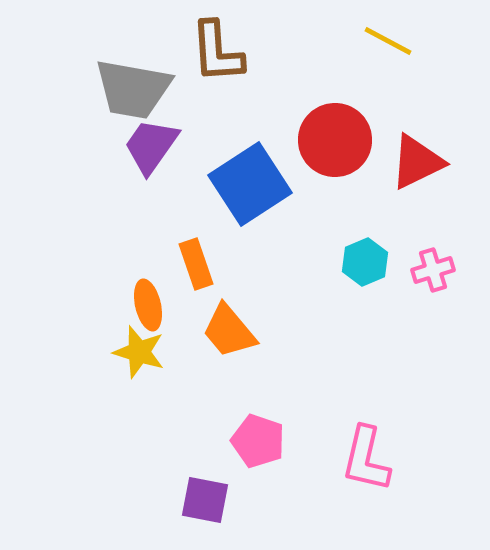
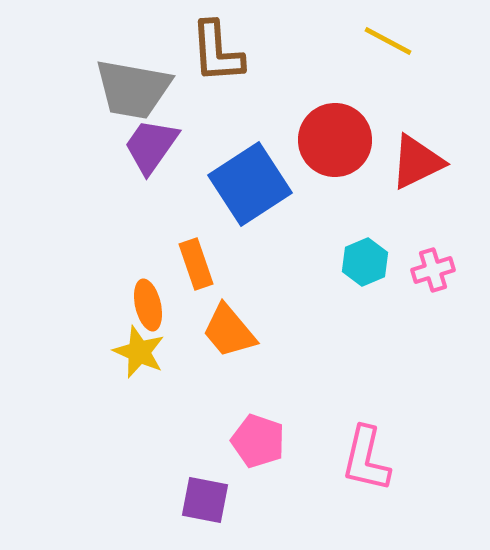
yellow star: rotated 6 degrees clockwise
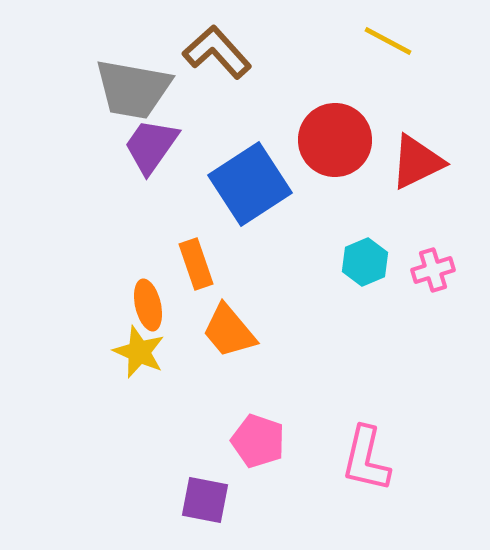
brown L-shape: rotated 142 degrees clockwise
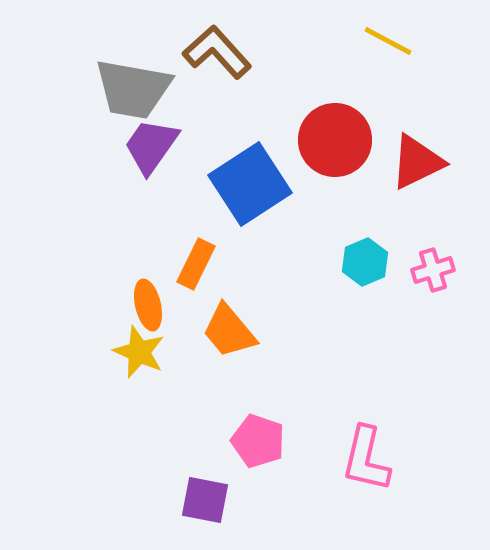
orange rectangle: rotated 45 degrees clockwise
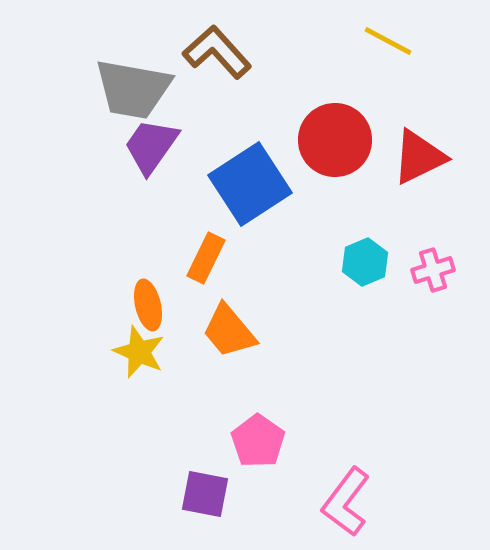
red triangle: moved 2 px right, 5 px up
orange rectangle: moved 10 px right, 6 px up
pink pentagon: rotated 16 degrees clockwise
pink L-shape: moved 20 px left, 43 px down; rotated 24 degrees clockwise
purple square: moved 6 px up
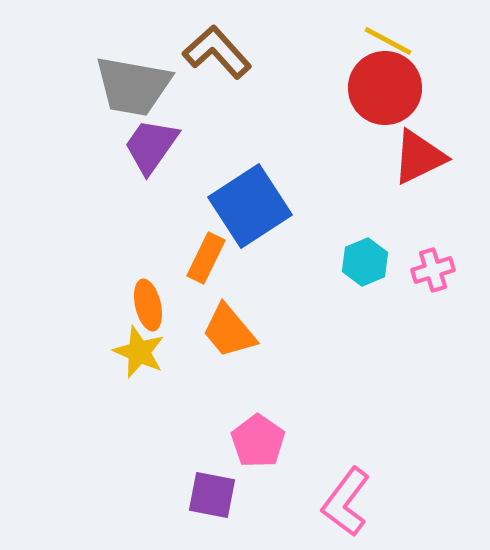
gray trapezoid: moved 3 px up
red circle: moved 50 px right, 52 px up
blue square: moved 22 px down
purple square: moved 7 px right, 1 px down
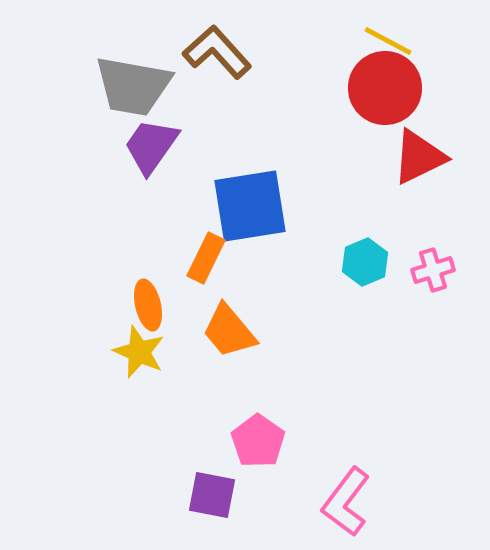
blue square: rotated 24 degrees clockwise
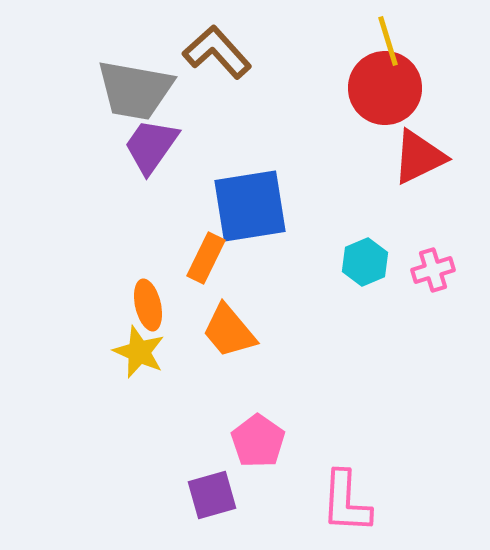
yellow line: rotated 45 degrees clockwise
gray trapezoid: moved 2 px right, 4 px down
purple square: rotated 27 degrees counterclockwise
pink L-shape: rotated 34 degrees counterclockwise
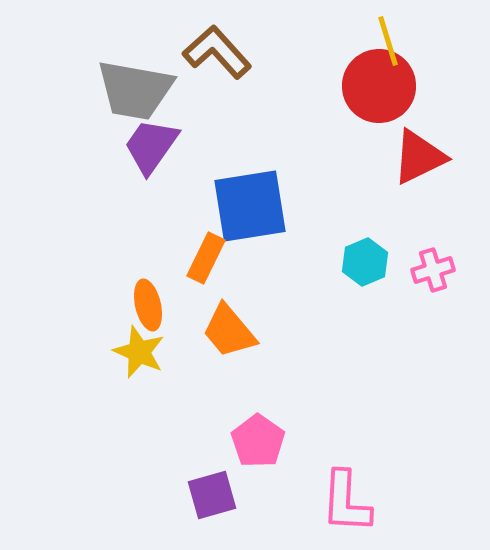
red circle: moved 6 px left, 2 px up
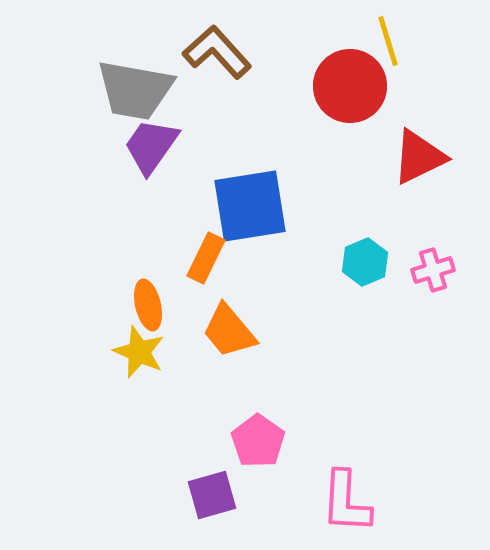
red circle: moved 29 px left
